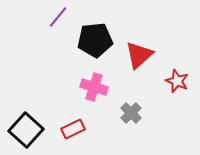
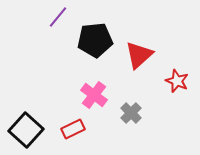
pink cross: moved 8 px down; rotated 20 degrees clockwise
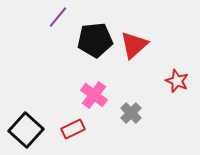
red triangle: moved 5 px left, 10 px up
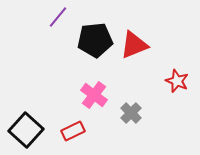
red triangle: rotated 20 degrees clockwise
red rectangle: moved 2 px down
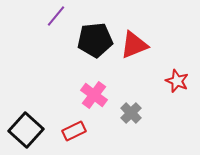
purple line: moved 2 px left, 1 px up
red rectangle: moved 1 px right
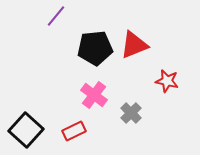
black pentagon: moved 8 px down
red star: moved 10 px left; rotated 10 degrees counterclockwise
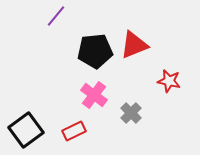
black pentagon: moved 3 px down
red star: moved 2 px right
black square: rotated 12 degrees clockwise
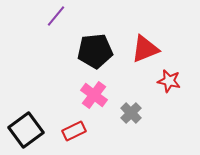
red triangle: moved 11 px right, 4 px down
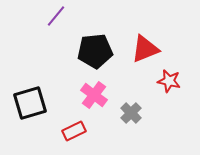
black square: moved 4 px right, 27 px up; rotated 20 degrees clockwise
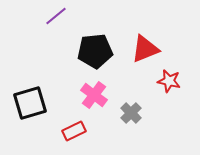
purple line: rotated 10 degrees clockwise
